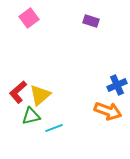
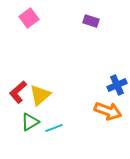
green triangle: moved 1 px left, 6 px down; rotated 18 degrees counterclockwise
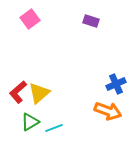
pink square: moved 1 px right, 1 px down
blue cross: moved 1 px left, 1 px up
yellow triangle: moved 1 px left, 2 px up
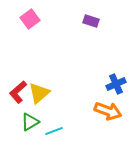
cyan line: moved 3 px down
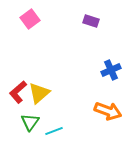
blue cross: moved 5 px left, 14 px up
green triangle: rotated 24 degrees counterclockwise
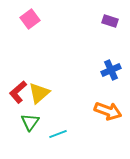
purple rectangle: moved 19 px right
cyan line: moved 4 px right, 3 px down
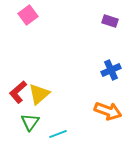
pink square: moved 2 px left, 4 px up
yellow triangle: moved 1 px down
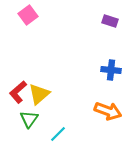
blue cross: rotated 30 degrees clockwise
green triangle: moved 1 px left, 3 px up
cyan line: rotated 24 degrees counterclockwise
